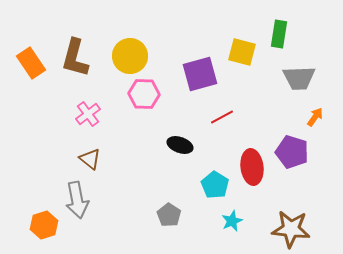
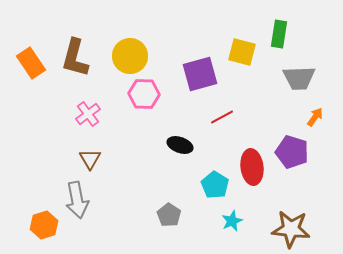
brown triangle: rotated 20 degrees clockwise
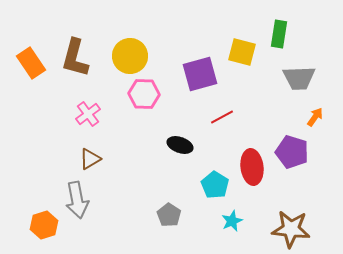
brown triangle: rotated 30 degrees clockwise
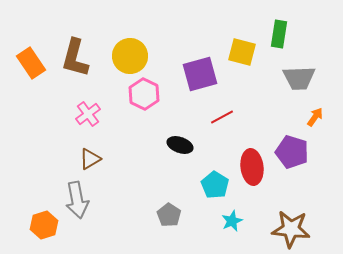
pink hexagon: rotated 24 degrees clockwise
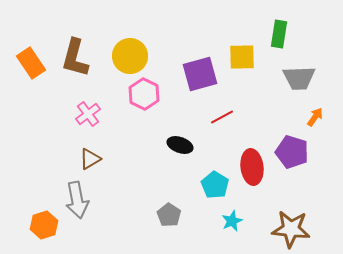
yellow square: moved 5 px down; rotated 16 degrees counterclockwise
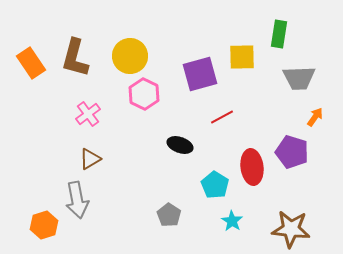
cyan star: rotated 15 degrees counterclockwise
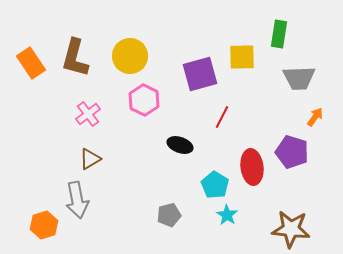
pink hexagon: moved 6 px down
red line: rotated 35 degrees counterclockwise
gray pentagon: rotated 25 degrees clockwise
cyan star: moved 5 px left, 6 px up
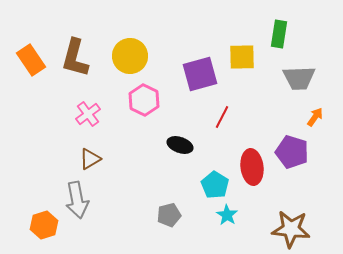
orange rectangle: moved 3 px up
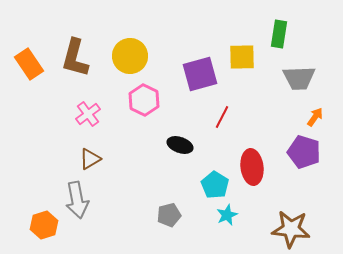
orange rectangle: moved 2 px left, 4 px down
purple pentagon: moved 12 px right
cyan star: rotated 15 degrees clockwise
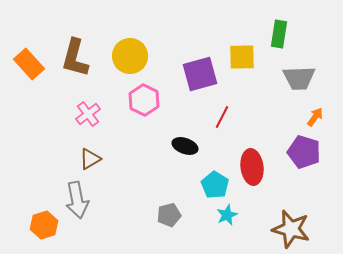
orange rectangle: rotated 8 degrees counterclockwise
black ellipse: moved 5 px right, 1 px down
brown star: rotated 9 degrees clockwise
